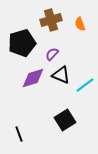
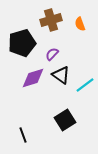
black triangle: rotated 12 degrees clockwise
black line: moved 4 px right, 1 px down
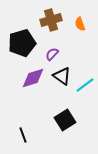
black triangle: moved 1 px right, 1 px down
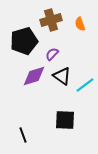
black pentagon: moved 2 px right, 2 px up
purple diamond: moved 1 px right, 2 px up
black square: rotated 35 degrees clockwise
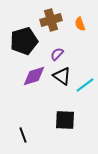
purple semicircle: moved 5 px right
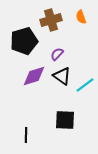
orange semicircle: moved 1 px right, 7 px up
black line: moved 3 px right; rotated 21 degrees clockwise
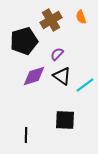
brown cross: rotated 15 degrees counterclockwise
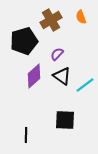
purple diamond: rotated 25 degrees counterclockwise
